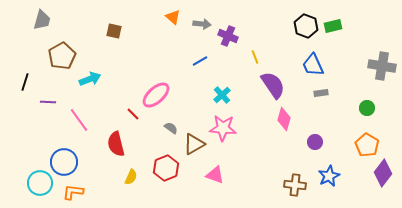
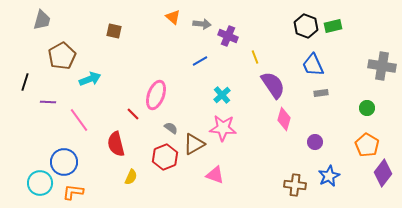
pink ellipse: rotated 28 degrees counterclockwise
red hexagon: moved 1 px left, 11 px up
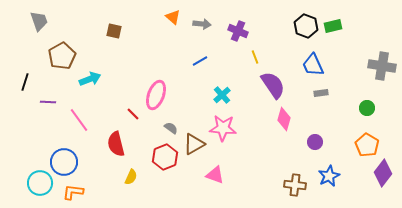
gray trapezoid: moved 3 px left, 1 px down; rotated 35 degrees counterclockwise
purple cross: moved 10 px right, 5 px up
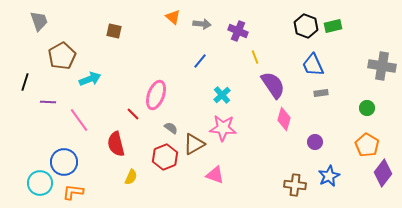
blue line: rotated 21 degrees counterclockwise
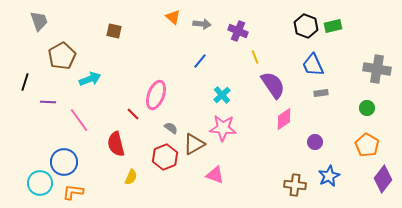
gray cross: moved 5 px left, 3 px down
pink diamond: rotated 40 degrees clockwise
purple diamond: moved 6 px down
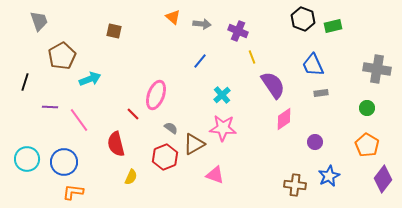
black hexagon: moved 3 px left, 7 px up
yellow line: moved 3 px left
purple line: moved 2 px right, 5 px down
cyan circle: moved 13 px left, 24 px up
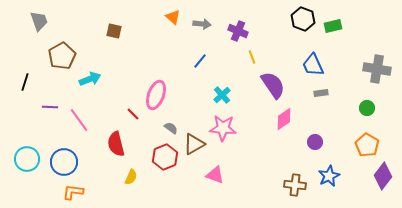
purple diamond: moved 3 px up
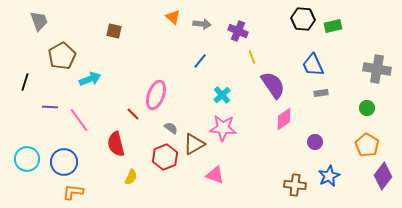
black hexagon: rotated 15 degrees counterclockwise
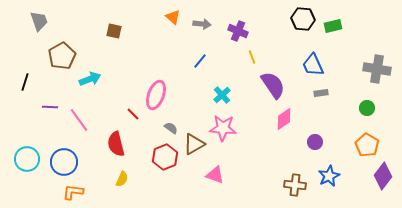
yellow semicircle: moved 9 px left, 2 px down
